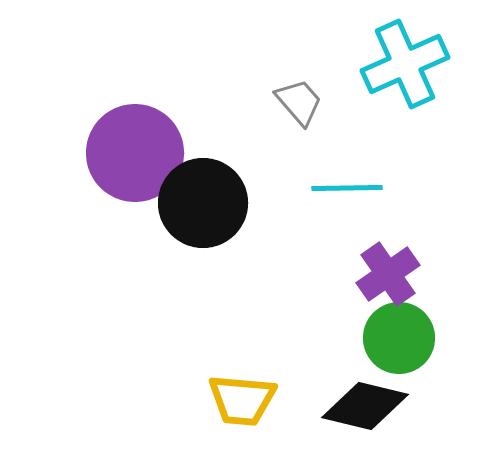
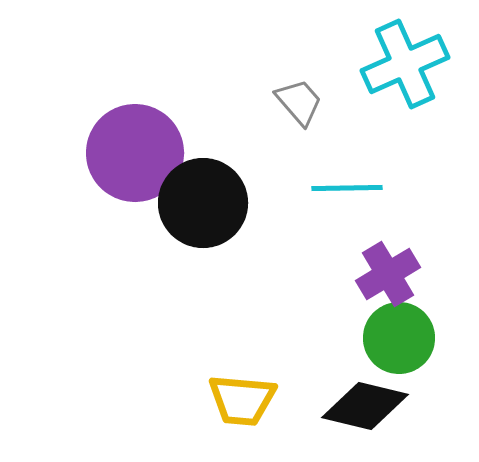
purple cross: rotated 4 degrees clockwise
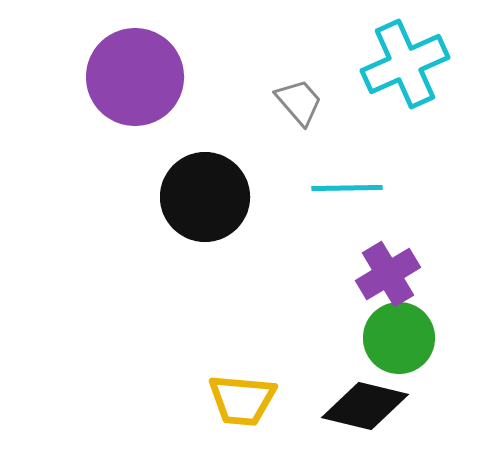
purple circle: moved 76 px up
black circle: moved 2 px right, 6 px up
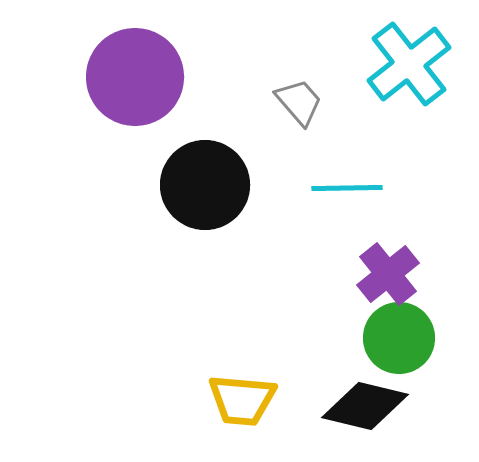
cyan cross: moved 4 px right; rotated 14 degrees counterclockwise
black circle: moved 12 px up
purple cross: rotated 8 degrees counterclockwise
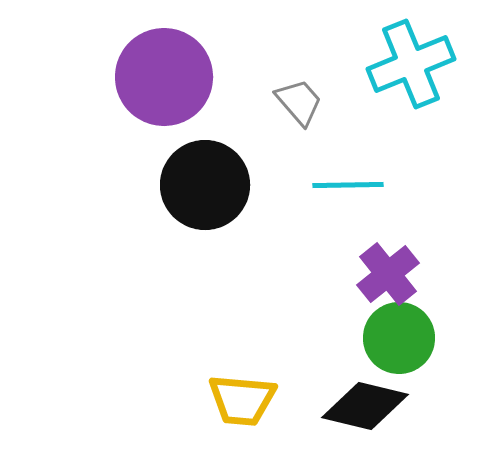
cyan cross: moved 2 px right; rotated 16 degrees clockwise
purple circle: moved 29 px right
cyan line: moved 1 px right, 3 px up
